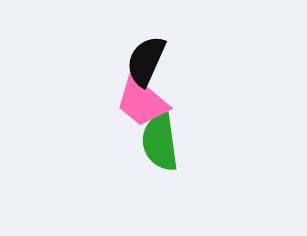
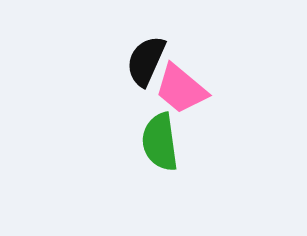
pink trapezoid: moved 39 px right, 13 px up
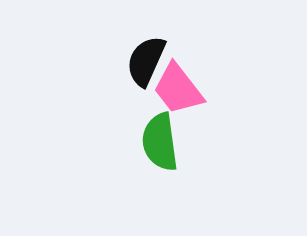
pink trapezoid: moved 3 px left; rotated 12 degrees clockwise
